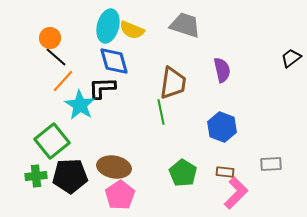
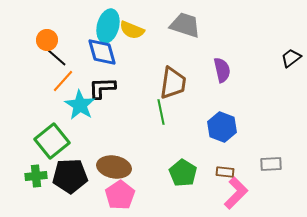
orange circle: moved 3 px left, 2 px down
blue diamond: moved 12 px left, 9 px up
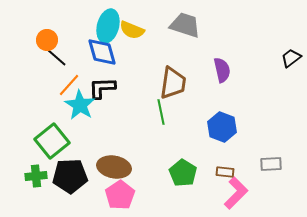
orange line: moved 6 px right, 4 px down
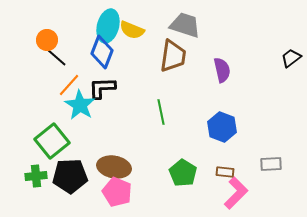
blue diamond: rotated 36 degrees clockwise
brown trapezoid: moved 27 px up
pink pentagon: moved 3 px left, 3 px up; rotated 16 degrees counterclockwise
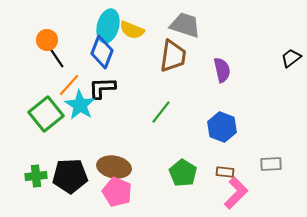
black line: rotated 15 degrees clockwise
green line: rotated 50 degrees clockwise
green square: moved 6 px left, 27 px up
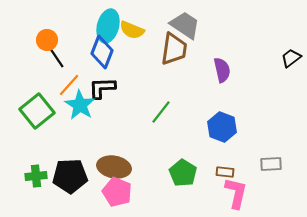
gray trapezoid: rotated 16 degrees clockwise
brown trapezoid: moved 1 px right, 7 px up
green square: moved 9 px left, 3 px up
pink L-shape: rotated 32 degrees counterclockwise
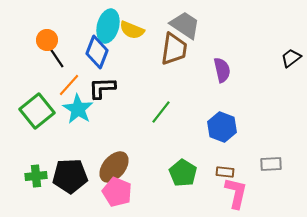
blue diamond: moved 5 px left
cyan star: moved 2 px left, 4 px down
brown ellipse: rotated 60 degrees counterclockwise
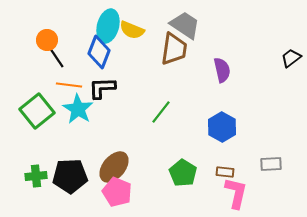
blue diamond: moved 2 px right
orange line: rotated 55 degrees clockwise
blue hexagon: rotated 8 degrees clockwise
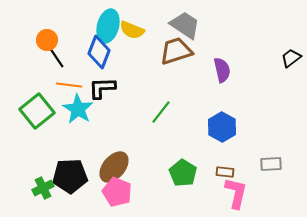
brown trapezoid: moved 2 px right, 2 px down; rotated 116 degrees counterclockwise
green cross: moved 7 px right, 12 px down; rotated 20 degrees counterclockwise
